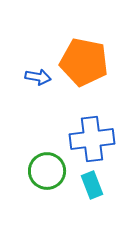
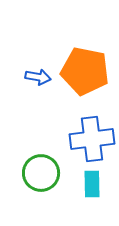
orange pentagon: moved 1 px right, 9 px down
green circle: moved 6 px left, 2 px down
cyan rectangle: moved 1 px up; rotated 20 degrees clockwise
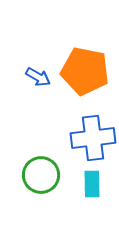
blue arrow: rotated 20 degrees clockwise
blue cross: moved 1 px right, 1 px up
green circle: moved 2 px down
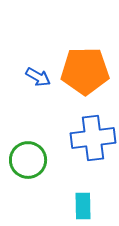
orange pentagon: rotated 12 degrees counterclockwise
green circle: moved 13 px left, 15 px up
cyan rectangle: moved 9 px left, 22 px down
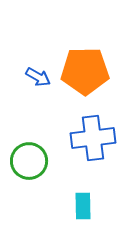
green circle: moved 1 px right, 1 px down
